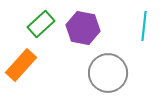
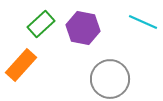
cyan line: moved 1 px left, 4 px up; rotated 72 degrees counterclockwise
gray circle: moved 2 px right, 6 px down
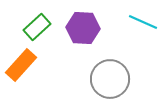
green rectangle: moved 4 px left, 3 px down
purple hexagon: rotated 8 degrees counterclockwise
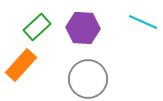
gray circle: moved 22 px left
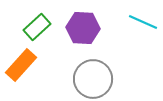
gray circle: moved 5 px right
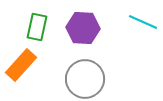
green rectangle: rotated 36 degrees counterclockwise
gray circle: moved 8 px left
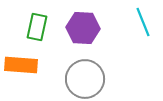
cyan line: rotated 44 degrees clockwise
orange rectangle: rotated 52 degrees clockwise
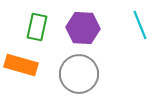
cyan line: moved 3 px left, 3 px down
orange rectangle: rotated 12 degrees clockwise
gray circle: moved 6 px left, 5 px up
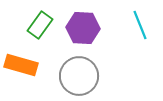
green rectangle: moved 3 px right, 2 px up; rotated 24 degrees clockwise
gray circle: moved 2 px down
